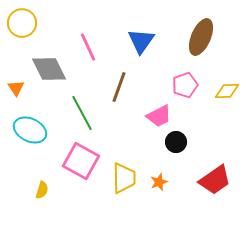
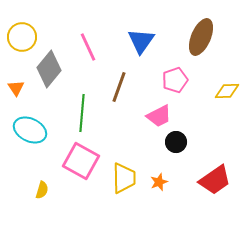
yellow circle: moved 14 px down
gray diamond: rotated 66 degrees clockwise
pink pentagon: moved 10 px left, 5 px up
green line: rotated 33 degrees clockwise
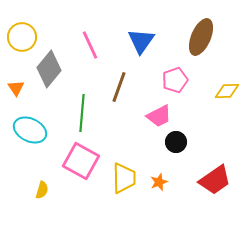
pink line: moved 2 px right, 2 px up
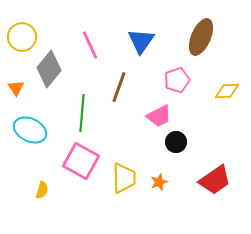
pink pentagon: moved 2 px right
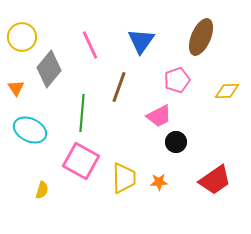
orange star: rotated 18 degrees clockwise
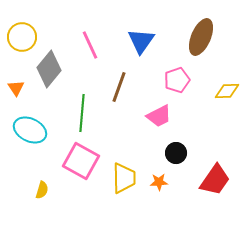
black circle: moved 11 px down
red trapezoid: rotated 20 degrees counterclockwise
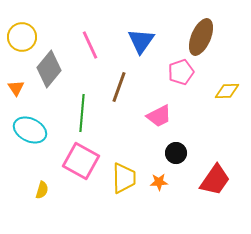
pink pentagon: moved 4 px right, 8 px up
